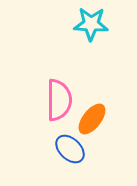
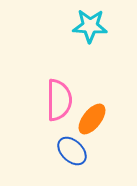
cyan star: moved 1 px left, 2 px down
blue ellipse: moved 2 px right, 2 px down
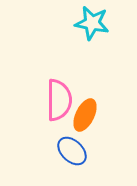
cyan star: moved 2 px right, 3 px up; rotated 8 degrees clockwise
orange ellipse: moved 7 px left, 4 px up; rotated 12 degrees counterclockwise
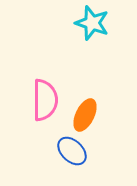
cyan star: rotated 8 degrees clockwise
pink semicircle: moved 14 px left
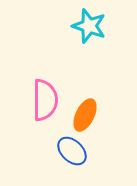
cyan star: moved 3 px left, 3 px down
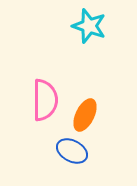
blue ellipse: rotated 16 degrees counterclockwise
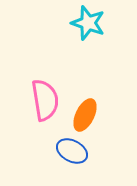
cyan star: moved 1 px left, 3 px up
pink semicircle: rotated 9 degrees counterclockwise
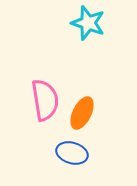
orange ellipse: moved 3 px left, 2 px up
blue ellipse: moved 2 px down; rotated 12 degrees counterclockwise
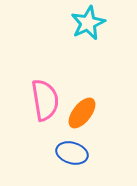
cyan star: rotated 28 degrees clockwise
orange ellipse: rotated 12 degrees clockwise
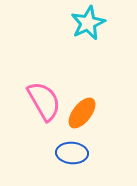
pink semicircle: moved 1 px left, 1 px down; rotated 21 degrees counterclockwise
blue ellipse: rotated 12 degrees counterclockwise
